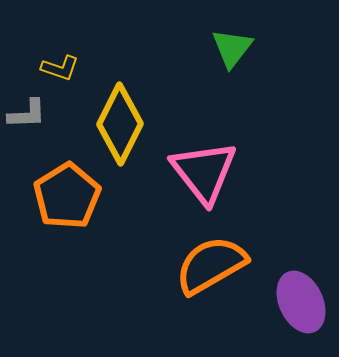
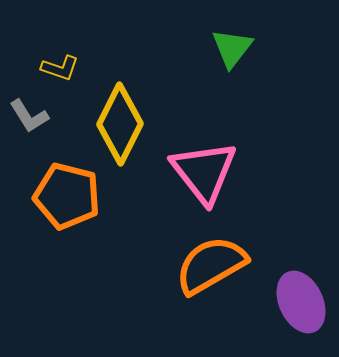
gray L-shape: moved 2 px right, 2 px down; rotated 60 degrees clockwise
orange pentagon: rotated 26 degrees counterclockwise
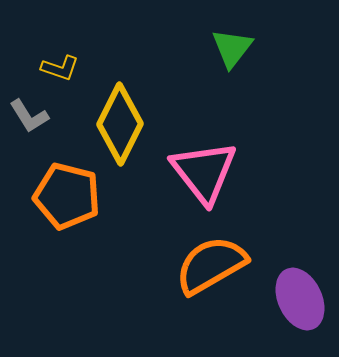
purple ellipse: moved 1 px left, 3 px up
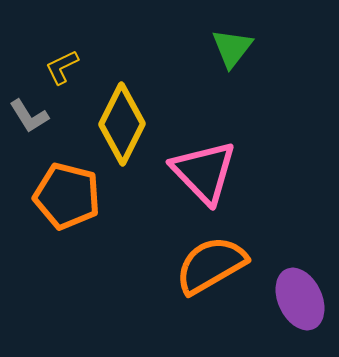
yellow L-shape: moved 2 px right, 1 px up; rotated 135 degrees clockwise
yellow diamond: moved 2 px right
pink triangle: rotated 6 degrees counterclockwise
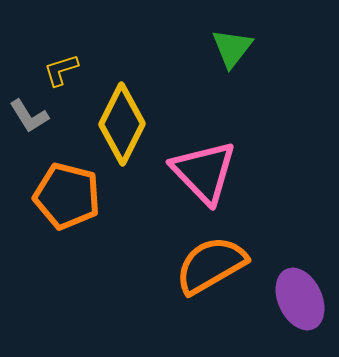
yellow L-shape: moved 1 px left, 3 px down; rotated 9 degrees clockwise
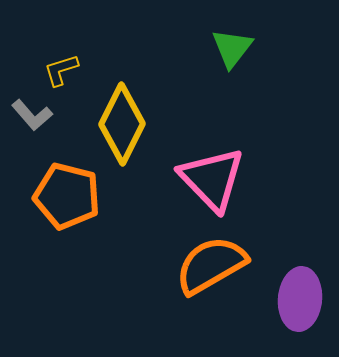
gray L-shape: moved 3 px right, 1 px up; rotated 9 degrees counterclockwise
pink triangle: moved 8 px right, 7 px down
purple ellipse: rotated 30 degrees clockwise
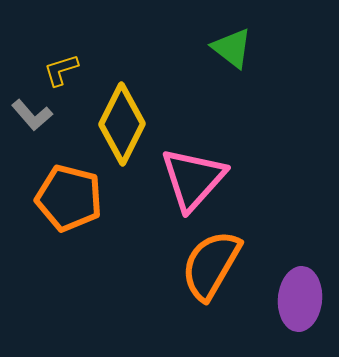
green triangle: rotated 30 degrees counterclockwise
pink triangle: moved 19 px left; rotated 26 degrees clockwise
orange pentagon: moved 2 px right, 2 px down
orange semicircle: rotated 30 degrees counterclockwise
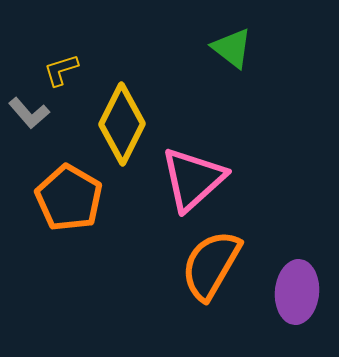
gray L-shape: moved 3 px left, 2 px up
pink triangle: rotated 6 degrees clockwise
orange pentagon: rotated 16 degrees clockwise
purple ellipse: moved 3 px left, 7 px up
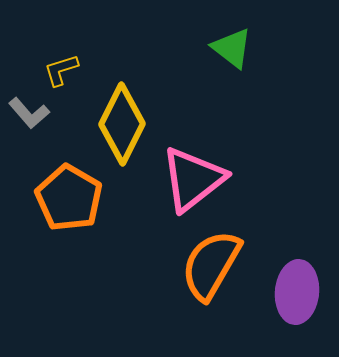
pink triangle: rotated 4 degrees clockwise
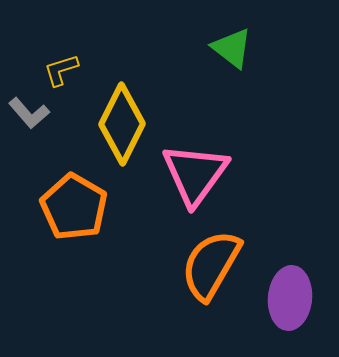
pink triangle: moved 2 px right, 5 px up; rotated 16 degrees counterclockwise
orange pentagon: moved 5 px right, 9 px down
purple ellipse: moved 7 px left, 6 px down
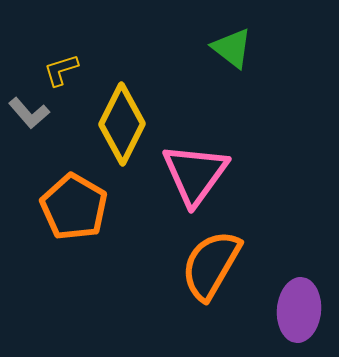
purple ellipse: moved 9 px right, 12 px down
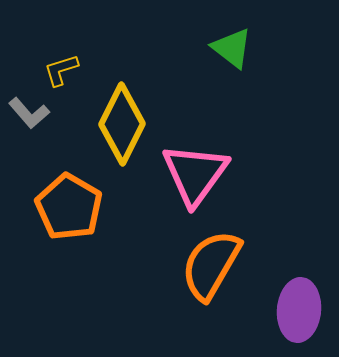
orange pentagon: moved 5 px left
